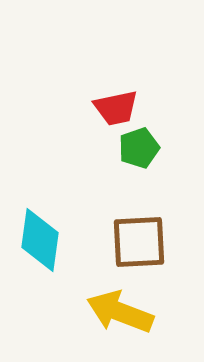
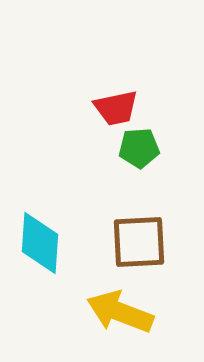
green pentagon: rotated 15 degrees clockwise
cyan diamond: moved 3 px down; rotated 4 degrees counterclockwise
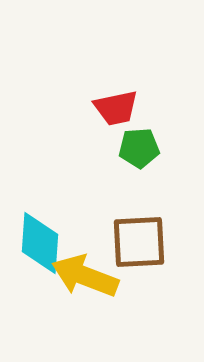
yellow arrow: moved 35 px left, 36 px up
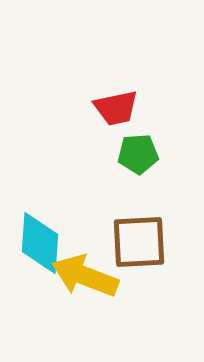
green pentagon: moved 1 px left, 6 px down
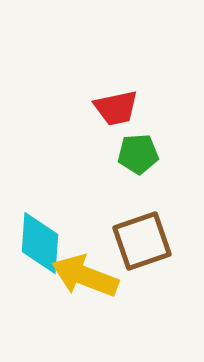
brown square: moved 3 px right, 1 px up; rotated 16 degrees counterclockwise
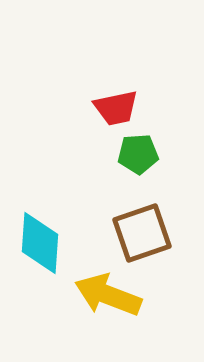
brown square: moved 8 px up
yellow arrow: moved 23 px right, 19 px down
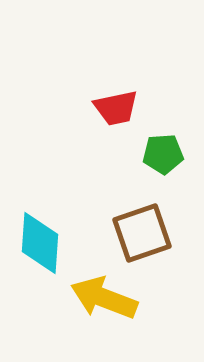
green pentagon: moved 25 px right
yellow arrow: moved 4 px left, 3 px down
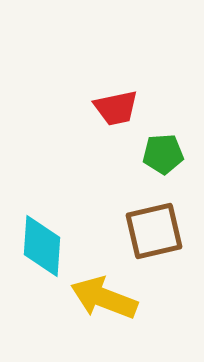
brown square: moved 12 px right, 2 px up; rotated 6 degrees clockwise
cyan diamond: moved 2 px right, 3 px down
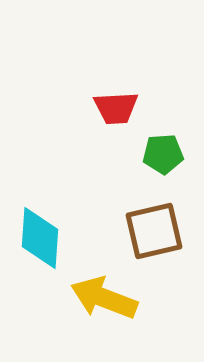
red trapezoid: rotated 9 degrees clockwise
cyan diamond: moved 2 px left, 8 px up
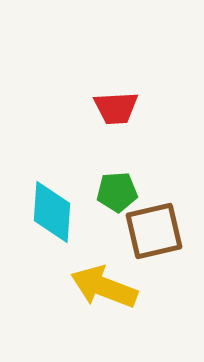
green pentagon: moved 46 px left, 38 px down
cyan diamond: moved 12 px right, 26 px up
yellow arrow: moved 11 px up
